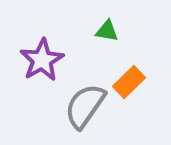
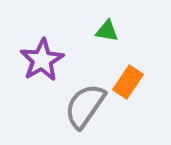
orange rectangle: moved 1 px left; rotated 12 degrees counterclockwise
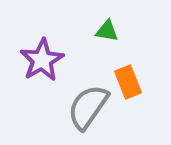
orange rectangle: rotated 56 degrees counterclockwise
gray semicircle: moved 3 px right, 1 px down
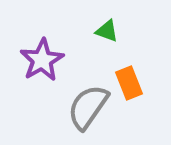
green triangle: rotated 10 degrees clockwise
orange rectangle: moved 1 px right, 1 px down
